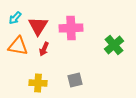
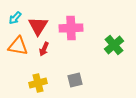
yellow cross: rotated 18 degrees counterclockwise
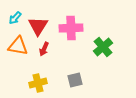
green cross: moved 11 px left, 2 px down
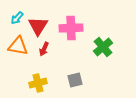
cyan arrow: moved 2 px right
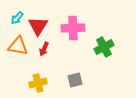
pink cross: moved 2 px right
green cross: moved 1 px right; rotated 12 degrees clockwise
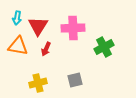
cyan arrow: rotated 32 degrees counterclockwise
red arrow: moved 2 px right
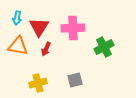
red triangle: moved 1 px right, 1 px down
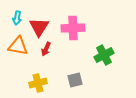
green cross: moved 8 px down
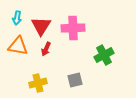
red triangle: moved 2 px right, 1 px up
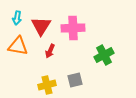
red arrow: moved 4 px right, 2 px down
yellow cross: moved 9 px right, 2 px down
